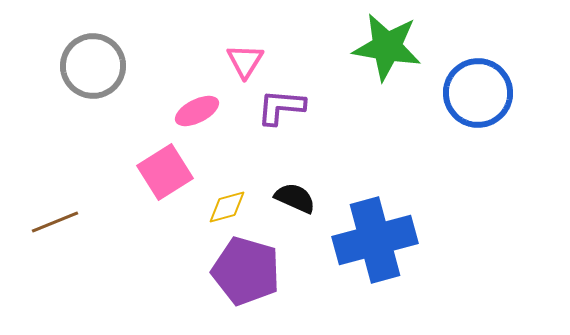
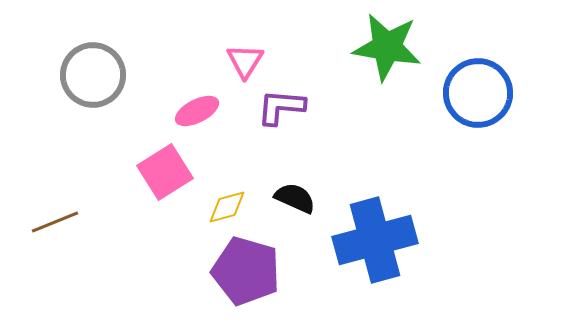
gray circle: moved 9 px down
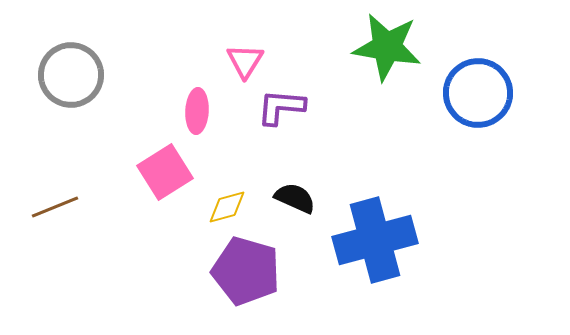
gray circle: moved 22 px left
pink ellipse: rotated 60 degrees counterclockwise
brown line: moved 15 px up
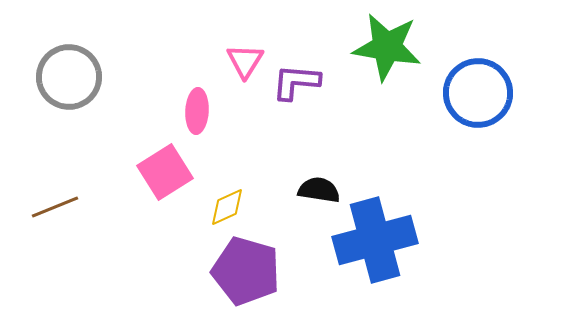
gray circle: moved 2 px left, 2 px down
purple L-shape: moved 15 px right, 25 px up
black semicircle: moved 24 px right, 8 px up; rotated 15 degrees counterclockwise
yellow diamond: rotated 9 degrees counterclockwise
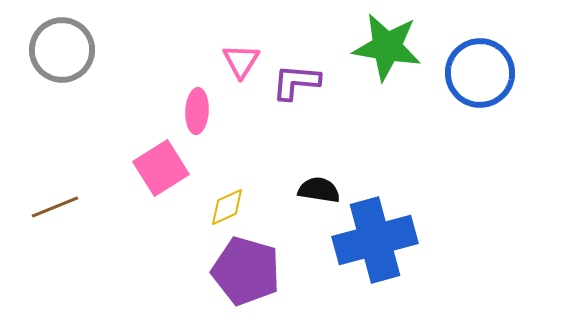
pink triangle: moved 4 px left
gray circle: moved 7 px left, 27 px up
blue circle: moved 2 px right, 20 px up
pink square: moved 4 px left, 4 px up
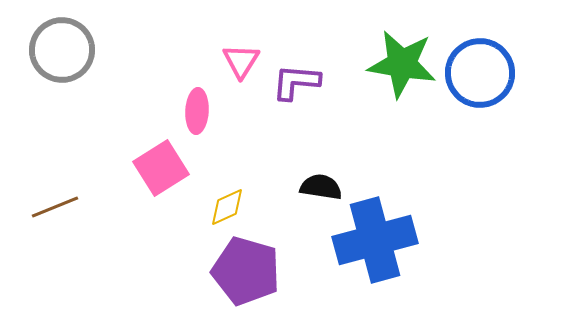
green star: moved 15 px right, 17 px down
black semicircle: moved 2 px right, 3 px up
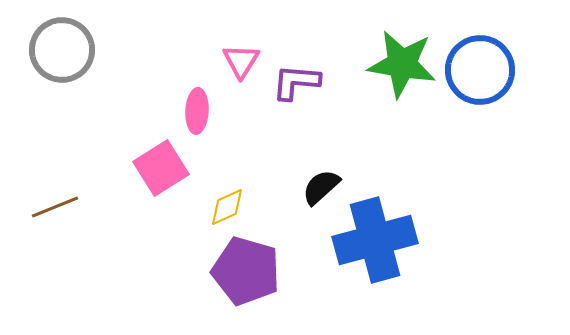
blue circle: moved 3 px up
black semicircle: rotated 51 degrees counterclockwise
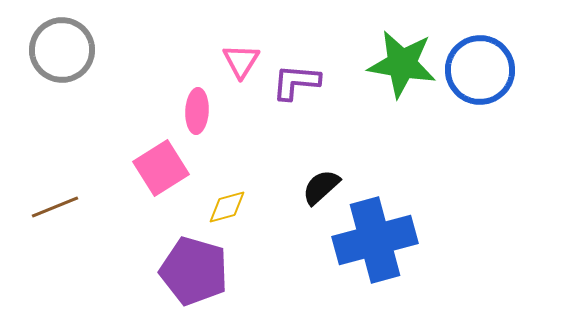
yellow diamond: rotated 9 degrees clockwise
purple pentagon: moved 52 px left
